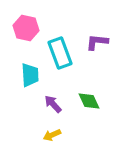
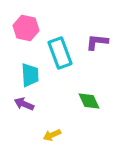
purple arrow: moved 29 px left; rotated 24 degrees counterclockwise
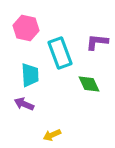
green diamond: moved 17 px up
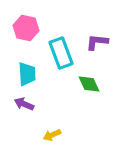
cyan rectangle: moved 1 px right
cyan trapezoid: moved 3 px left, 1 px up
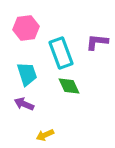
pink hexagon: rotated 20 degrees counterclockwise
cyan trapezoid: rotated 15 degrees counterclockwise
green diamond: moved 20 px left, 2 px down
yellow arrow: moved 7 px left
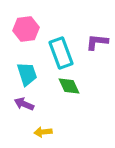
pink hexagon: moved 1 px down
yellow arrow: moved 2 px left, 3 px up; rotated 18 degrees clockwise
